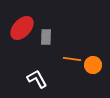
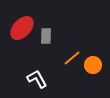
gray rectangle: moved 1 px up
orange line: moved 1 px up; rotated 48 degrees counterclockwise
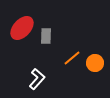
orange circle: moved 2 px right, 2 px up
white L-shape: rotated 70 degrees clockwise
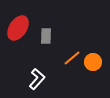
red ellipse: moved 4 px left; rotated 10 degrees counterclockwise
orange circle: moved 2 px left, 1 px up
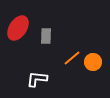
white L-shape: rotated 125 degrees counterclockwise
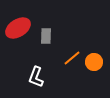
red ellipse: rotated 25 degrees clockwise
orange circle: moved 1 px right
white L-shape: moved 1 px left, 2 px up; rotated 75 degrees counterclockwise
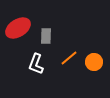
orange line: moved 3 px left
white L-shape: moved 13 px up
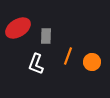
orange line: moved 1 px left, 2 px up; rotated 30 degrees counterclockwise
orange circle: moved 2 px left
